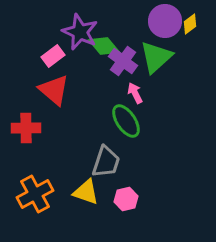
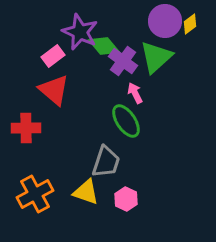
pink hexagon: rotated 20 degrees counterclockwise
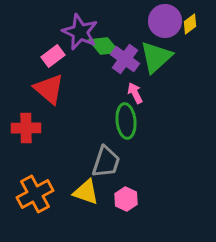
purple cross: moved 2 px right, 2 px up
red triangle: moved 5 px left, 1 px up
green ellipse: rotated 28 degrees clockwise
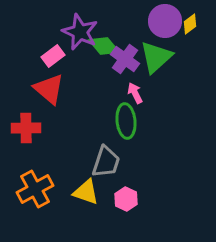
orange cross: moved 5 px up
